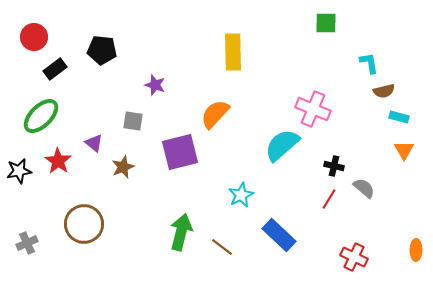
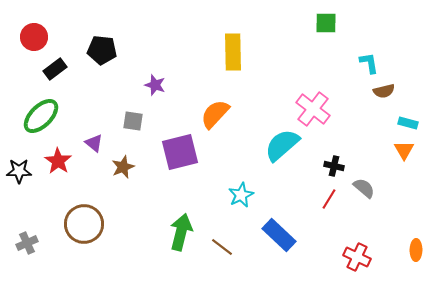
pink cross: rotated 16 degrees clockwise
cyan rectangle: moved 9 px right, 6 px down
black star: rotated 10 degrees clockwise
red cross: moved 3 px right
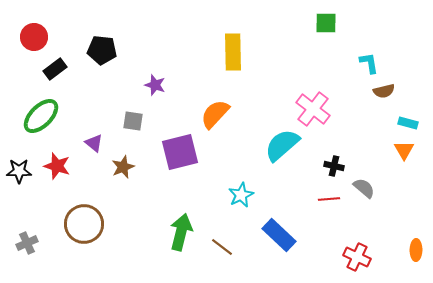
red star: moved 1 px left, 5 px down; rotated 16 degrees counterclockwise
red line: rotated 55 degrees clockwise
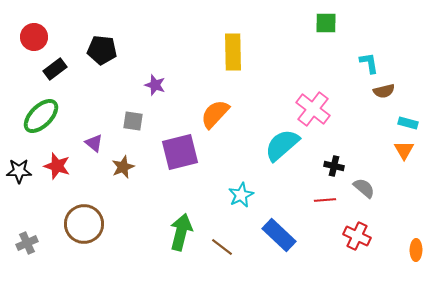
red line: moved 4 px left, 1 px down
red cross: moved 21 px up
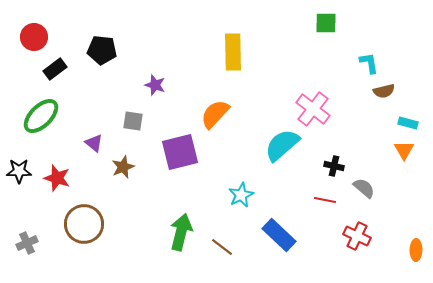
red star: moved 12 px down
red line: rotated 15 degrees clockwise
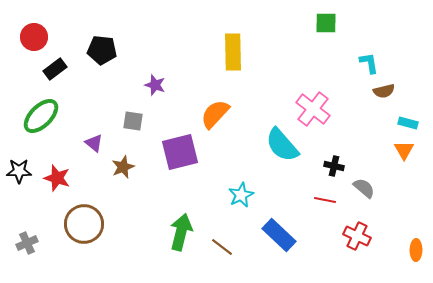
cyan semicircle: rotated 90 degrees counterclockwise
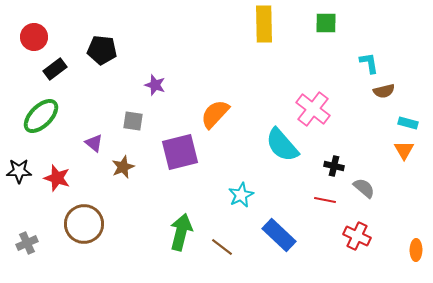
yellow rectangle: moved 31 px right, 28 px up
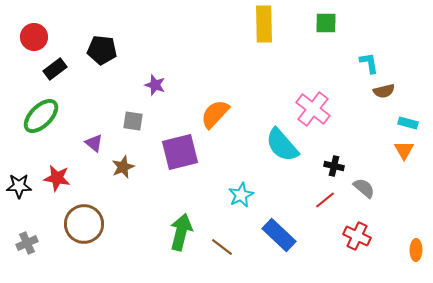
black star: moved 15 px down
red star: rotated 8 degrees counterclockwise
red line: rotated 50 degrees counterclockwise
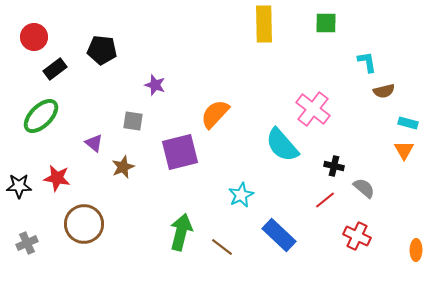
cyan L-shape: moved 2 px left, 1 px up
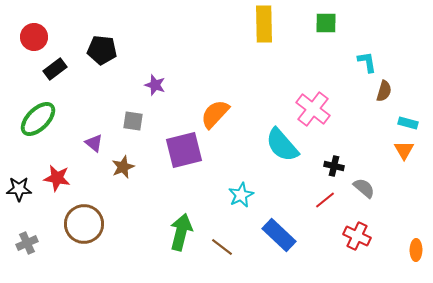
brown semicircle: rotated 60 degrees counterclockwise
green ellipse: moved 3 px left, 3 px down
purple square: moved 4 px right, 2 px up
black star: moved 3 px down
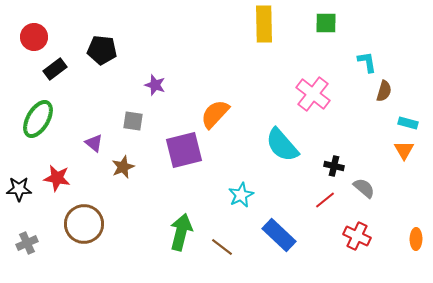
pink cross: moved 15 px up
green ellipse: rotated 15 degrees counterclockwise
orange ellipse: moved 11 px up
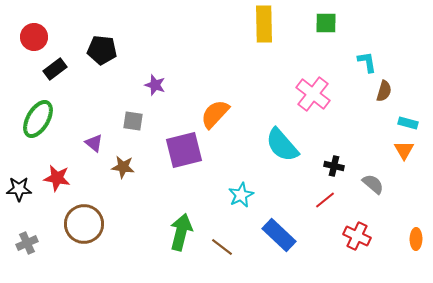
brown star: rotated 30 degrees clockwise
gray semicircle: moved 9 px right, 4 px up
